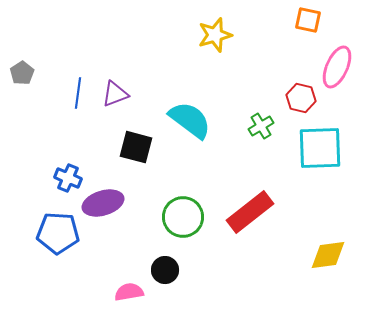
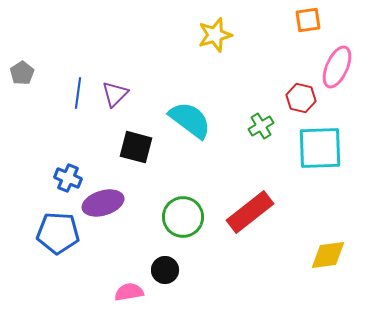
orange square: rotated 20 degrees counterclockwise
purple triangle: rotated 24 degrees counterclockwise
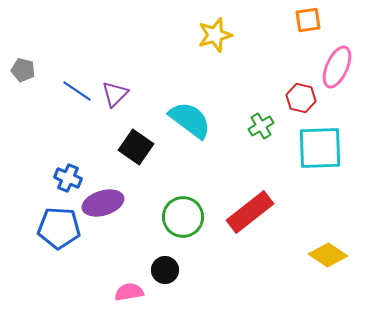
gray pentagon: moved 1 px right, 3 px up; rotated 25 degrees counterclockwise
blue line: moved 1 px left, 2 px up; rotated 64 degrees counterclockwise
black square: rotated 20 degrees clockwise
blue pentagon: moved 1 px right, 5 px up
yellow diamond: rotated 42 degrees clockwise
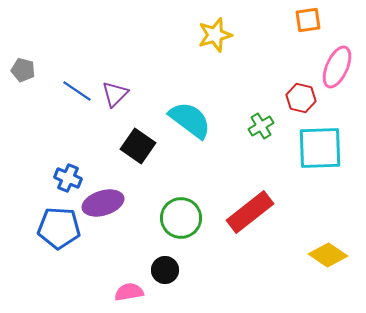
black square: moved 2 px right, 1 px up
green circle: moved 2 px left, 1 px down
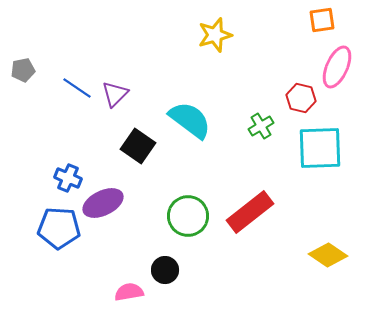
orange square: moved 14 px right
gray pentagon: rotated 25 degrees counterclockwise
blue line: moved 3 px up
purple ellipse: rotated 9 degrees counterclockwise
green circle: moved 7 px right, 2 px up
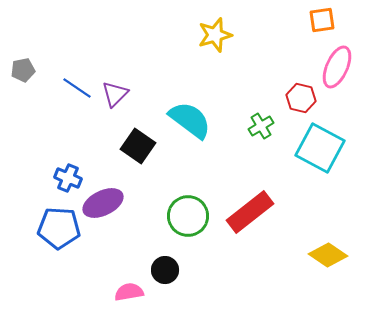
cyan square: rotated 30 degrees clockwise
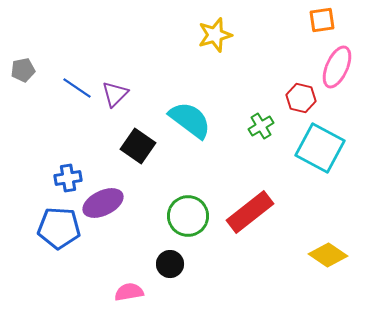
blue cross: rotated 32 degrees counterclockwise
black circle: moved 5 px right, 6 px up
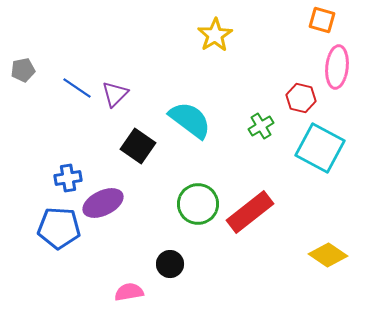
orange square: rotated 24 degrees clockwise
yellow star: rotated 16 degrees counterclockwise
pink ellipse: rotated 18 degrees counterclockwise
green circle: moved 10 px right, 12 px up
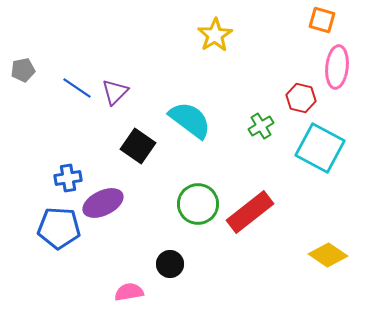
purple triangle: moved 2 px up
